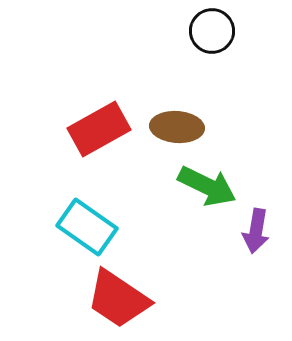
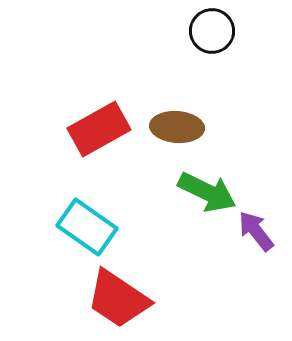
green arrow: moved 6 px down
purple arrow: rotated 132 degrees clockwise
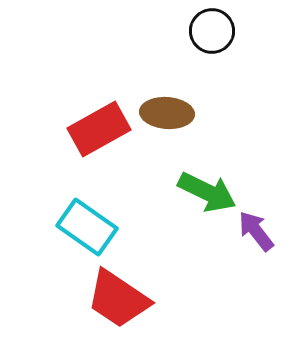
brown ellipse: moved 10 px left, 14 px up
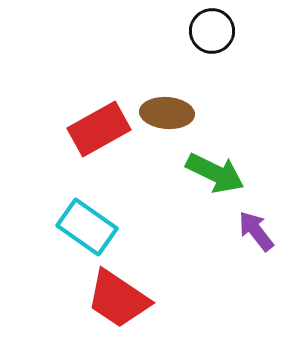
green arrow: moved 8 px right, 19 px up
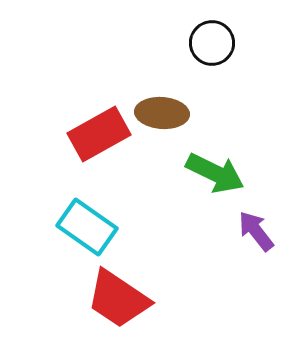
black circle: moved 12 px down
brown ellipse: moved 5 px left
red rectangle: moved 5 px down
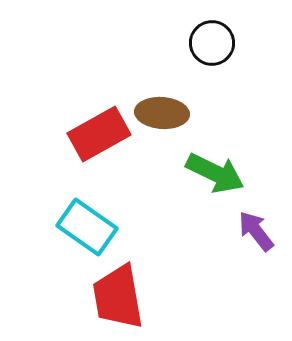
red trapezoid: moved 2 px up; rotated 46 degrees clockwise
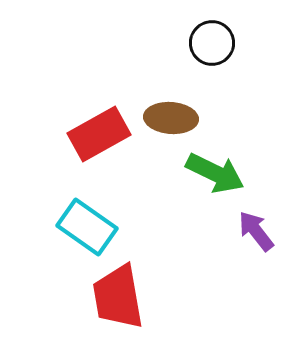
brown ellipse: moved 9 px right, 5 px down
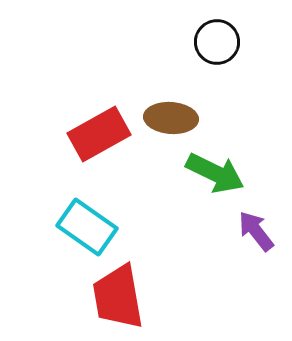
black circle: moved 5 px right, 1 px up
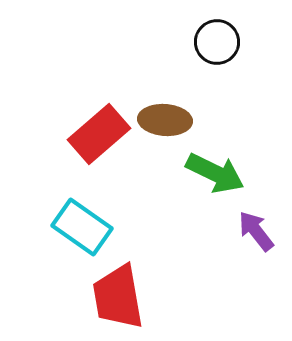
brown ellipse: moved 6 px left, 2 px down
red rectangle: rotated 12 degrees counterclockwise
cyan rectangle: moved 5 px left
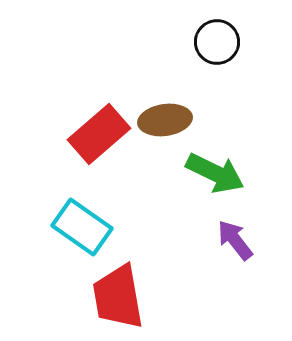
brown ellipse: rotated 12 degrees counterclockwise
purple arrow: moved 21 px left, 9 px down
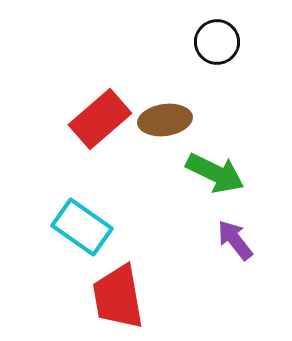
red rectangle: moved 1 px right, 15 px up
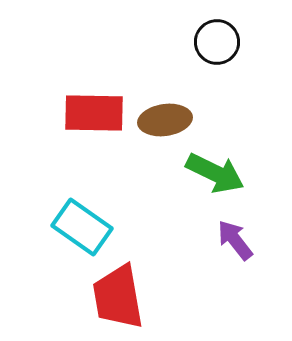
red rectangle: moved 6 px left, 6 px up; rotated 42 degrees clockwise
